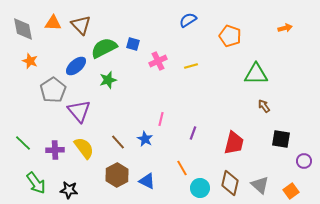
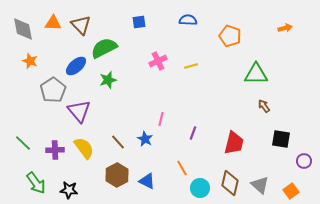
blue semicircle: rotated 36 degrees clockwise
blue square: moved 6 px right, 22 px up; rotated 24 degrees counterclockwise
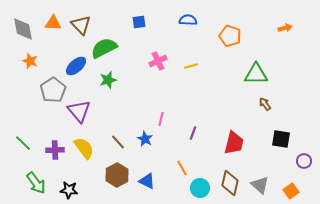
brown arrow: moved 1 px right, 2 px up
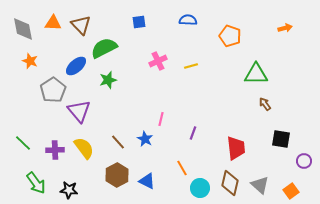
red trapezoid: moved 2 px right, 5 px down; rotated 20 degrees counterclockwise
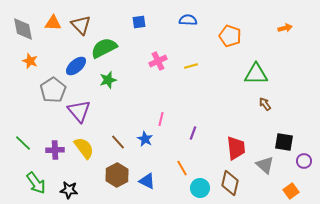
black square: moved 3 px right, 3 px down
gray triangle: moved 5 px right, 20 px up
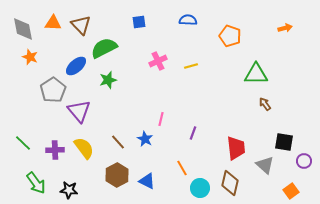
orange star: moved 4 px up
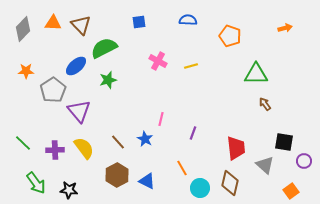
gray diamond: rotated 55 degrees clockwise
orange star: moved 4 px left, 14 px down; rotated 21 degrees counterclockwise
pink cross: rotated 36 degrees counterclockwise
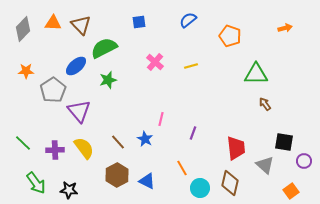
blue semicircle: rotated 42 degrees counterclockwise
pink cross: moved 3 px left, 1 px down; rotated 12 degrees clockwise
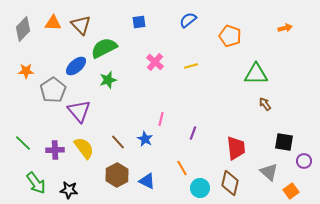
gray triangle: moved 4 px right, 7 px down
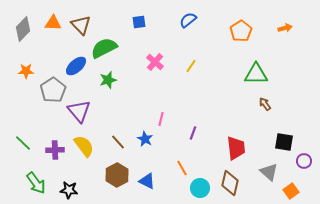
orange pentagon: moved 11 px right, 5 px up; rotated 20 degrees clockwise
yellow line: rotated 40 degrees counterclockwise
yellow semicircle: moved 2 px up
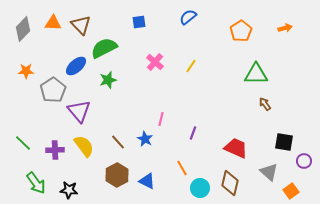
blue semicircle: moved 3 px up
red trapezoid: rotated 60 degrees counterclockwise
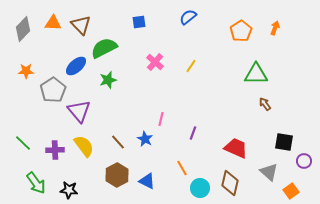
orange arrow: moved 10 px left; rotated 56 degrees counterclockwise
